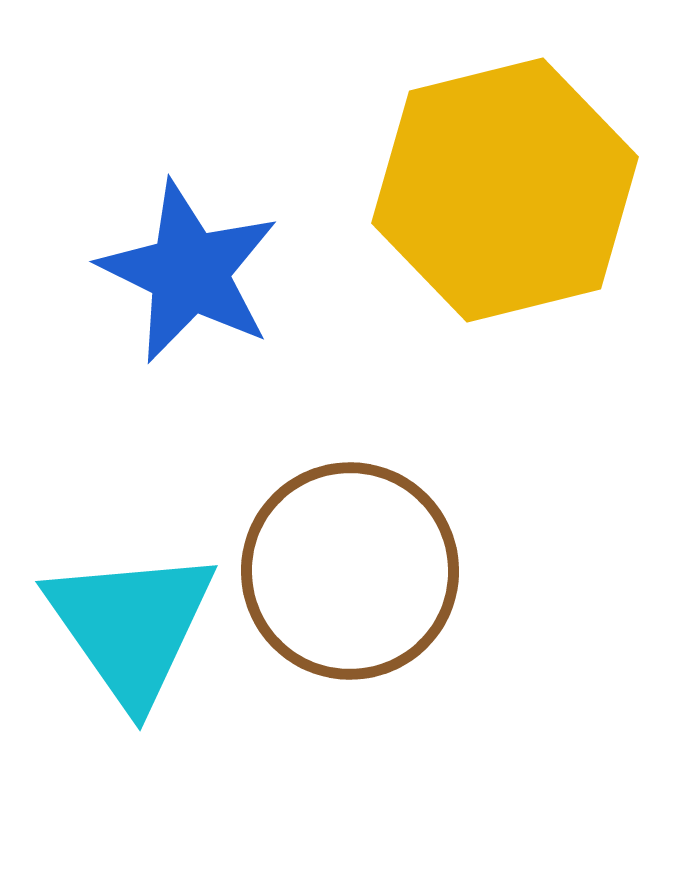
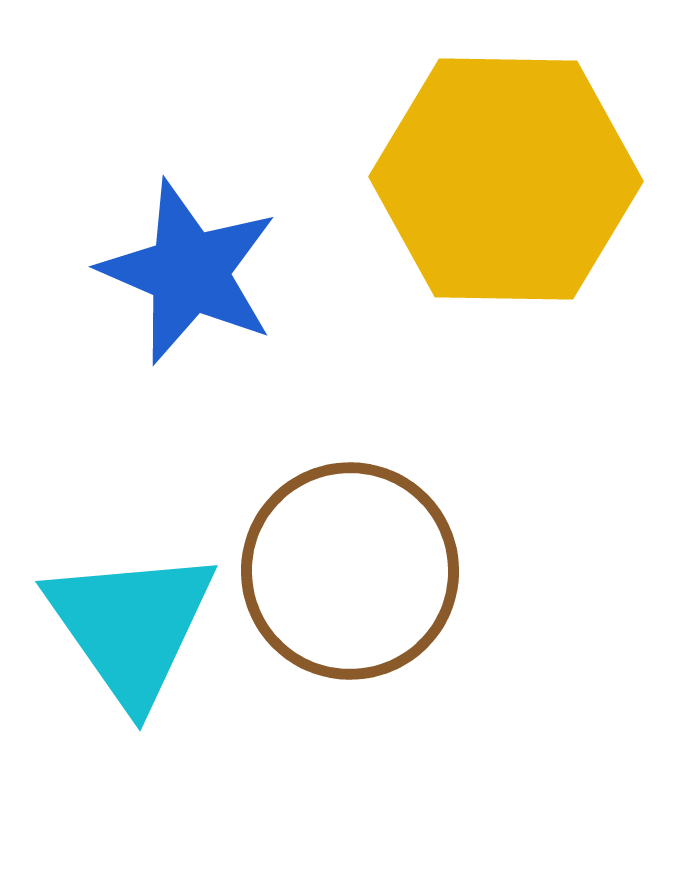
yellow hexagon: moved 1 px right, 11 px up; rotated 15 degrees clockwise
blue star: rotated 3 degrees counterclockwise
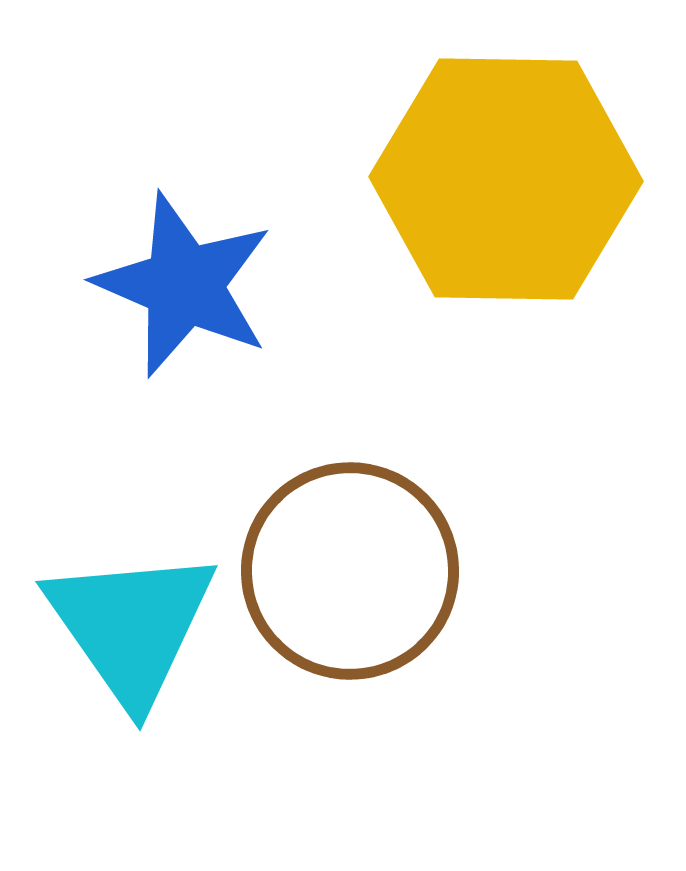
blue star: moved 5 px left, 13 px down
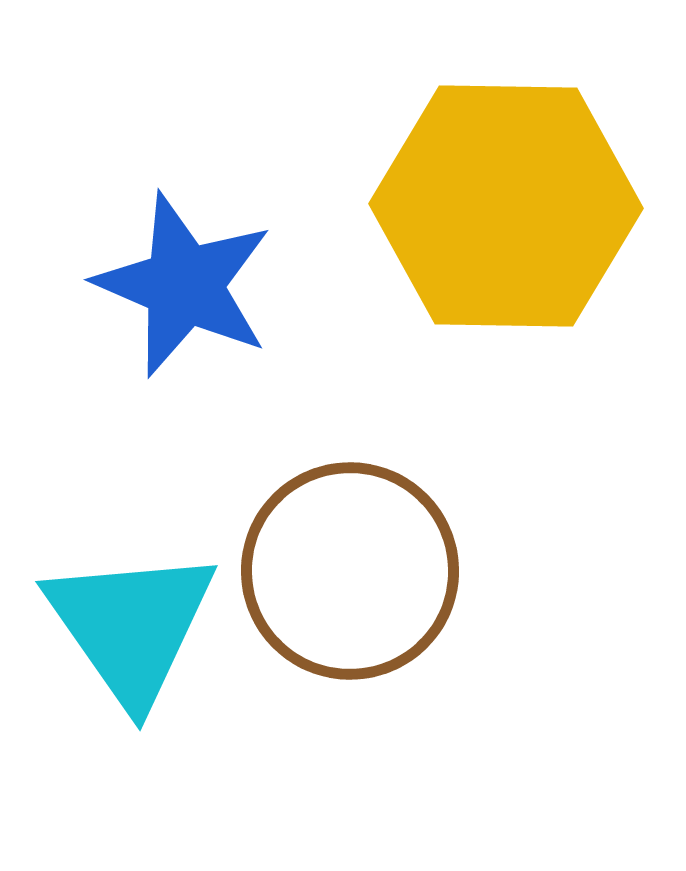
yellow hexagon: moved 27 px down
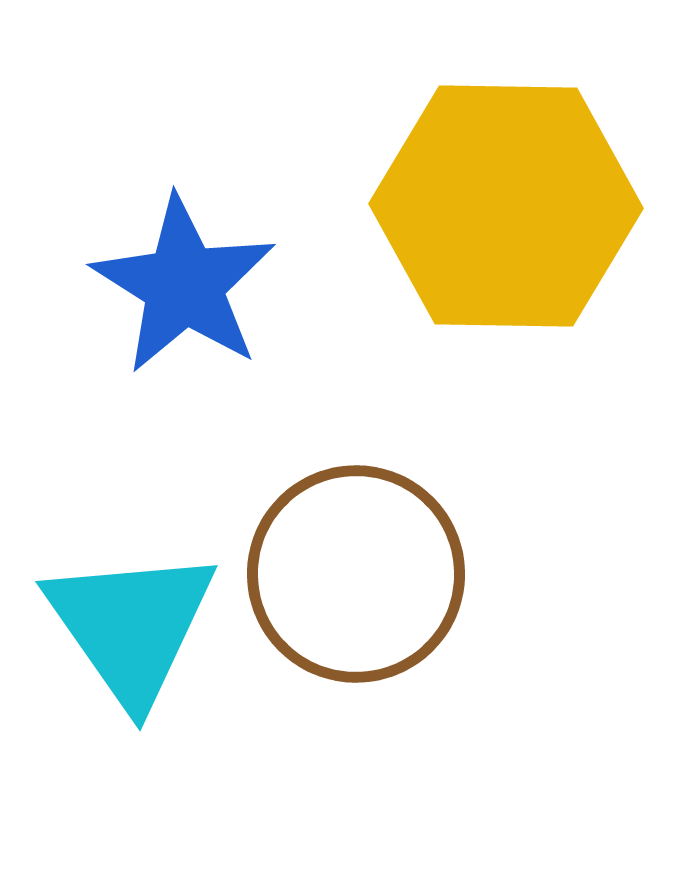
blue star: rotated 9 degrees clockwise
brown circle: moved 6 px right, 3 px down
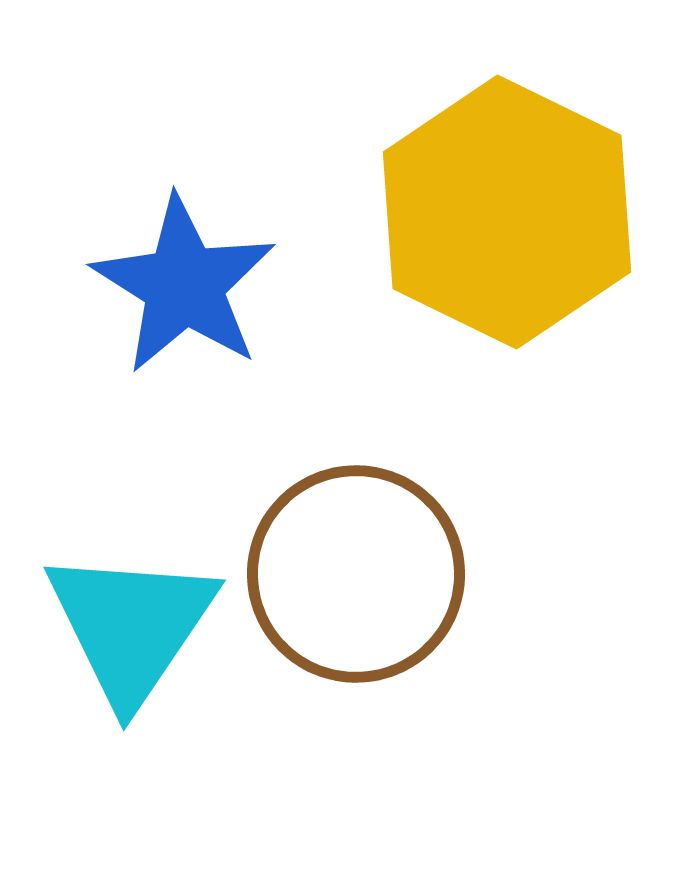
yellow hexagon: moved 1 px right, 6 px down; rotated 25 degrees clockwise
cyan triangle: rotated 9 degrees clockwise
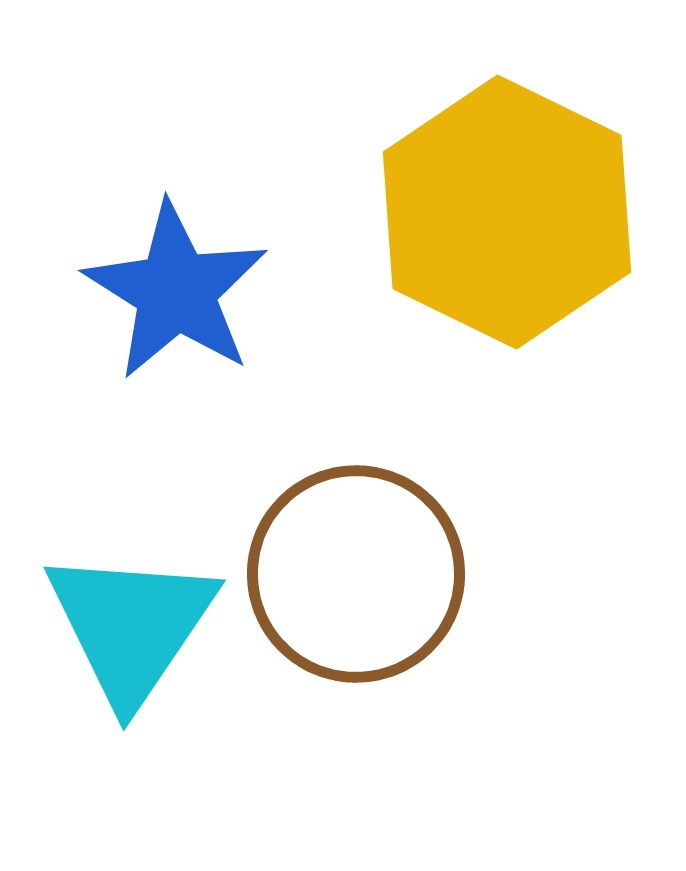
blue star: moved 8 px left, 6 px down
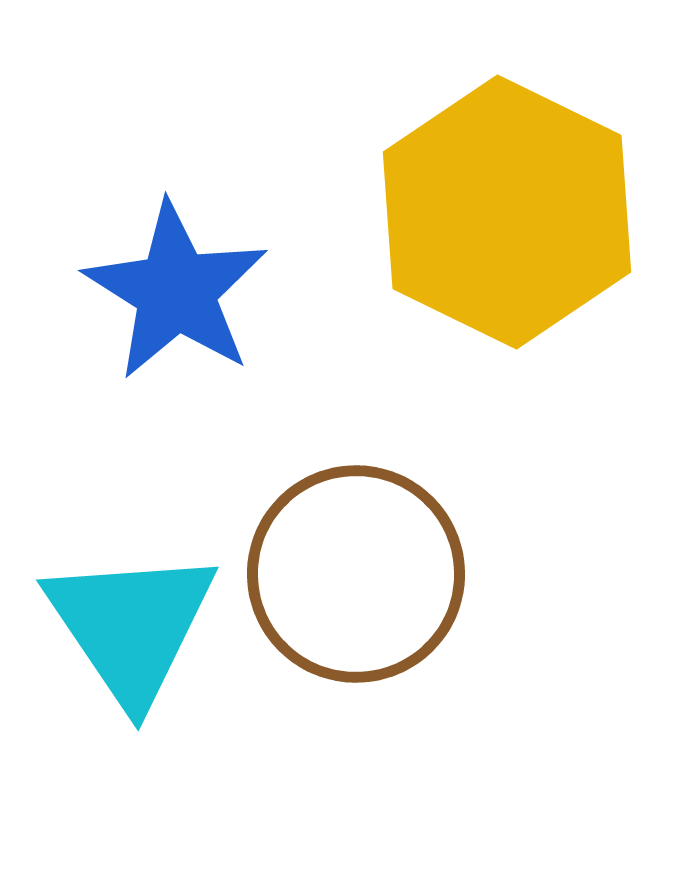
cyan triangle: rotated 8 degrees counterclockwise
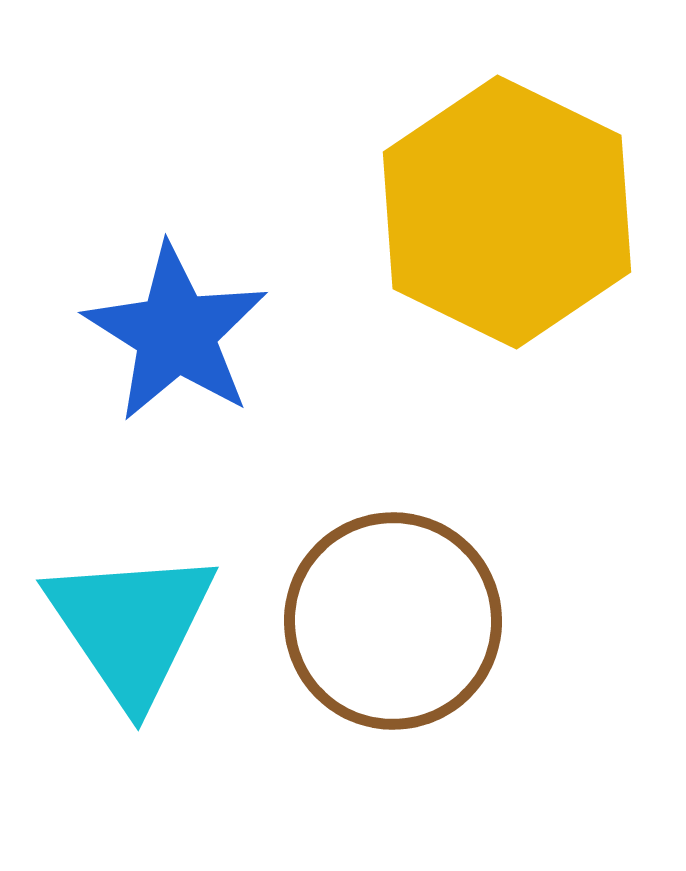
blue star: moved 42 px down
brown circle: moved 37 px right, 47 px down
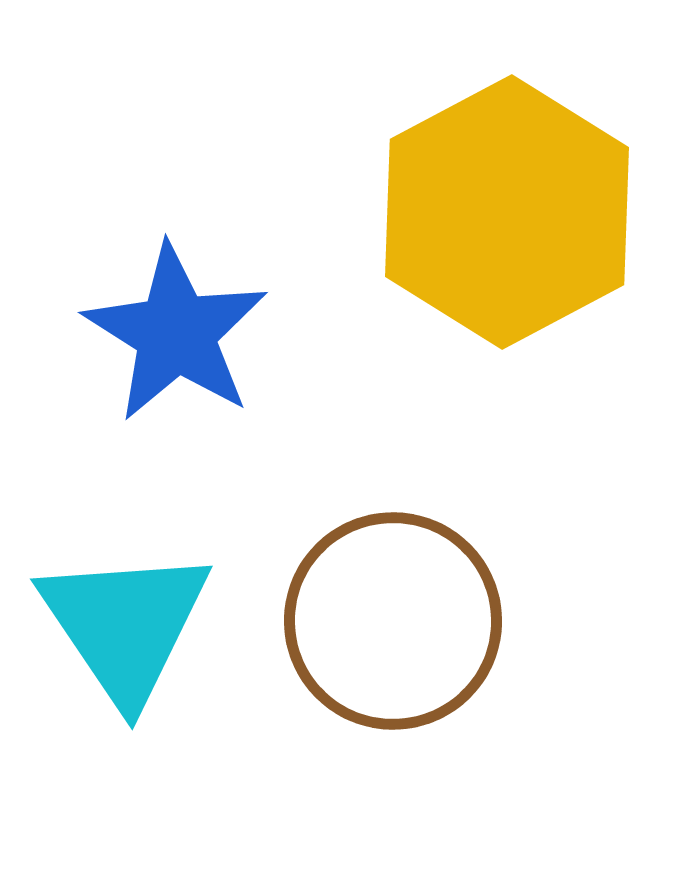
yellow hexagon: rotated 6 degrees clockwise
cyan triangle: moved 6 px left, 1 px up
